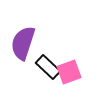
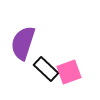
black rectangle: moved 2 px left, 2 px down
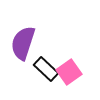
pink square: rotated 15 degrees counterclockwise
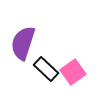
pink square: moved 4 px right
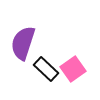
pink square: moved 3 px up
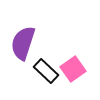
black rectangle: moved 2 px down
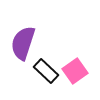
pink square: moved 2 px right, 2 px down
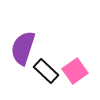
purple semicircle: moved 5 px down
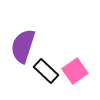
purple semicircle: moved 2 px up
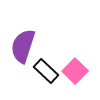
pink square: rotated 10 degrees counterclockwise
